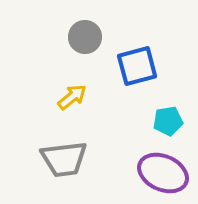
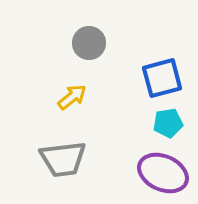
gray circle: moved 4 px right, 6 px down
blue square: moved 25 px right, 12 px down
cyan pentagon: moved 2 px down
gray trapezoid: moved 1 px left
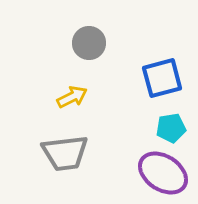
yellow arrow: rotated 12 degrees clockwise
cyan pentagon: moved 3 px right, 5 px down
gray trapezoid: moved 2 px right, 6 px up
purple ellipse: rotated 9 degrees clockwise
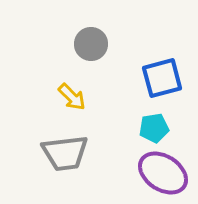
gray circle: moved 2 px right, 1 px down
yellow arrow: rotated 72 degrees clockwise
cyan pentagon: moved 17 px left
